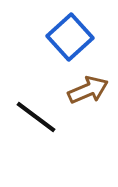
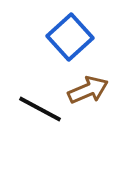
black line: moved 4 px right, 8 px up; rotated 9 degrees counterclockwise
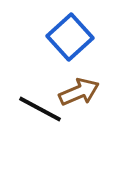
brown arrow: moved 9 px left, 2 px down
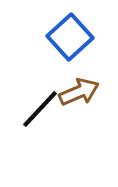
black line: rotated 75 degrees counterclockwise
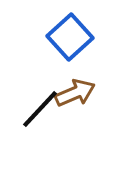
brown arrow: moved 4 px left, 1 px down
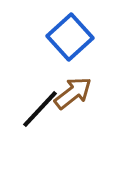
brown arrow: moved 2 px left; rotated 15 degrees counterclockwise
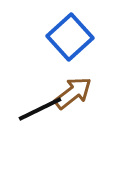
black line: rotated 21 degrees clockwise
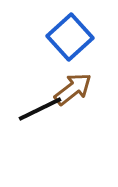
brown arrow: moved 4 px up
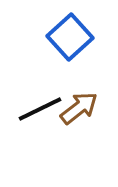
brown arrow: moved 6 px right, 19 px down
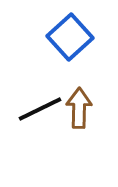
brown arrow: rotated 51 degrees counterclockwise
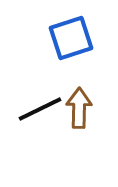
blue square: moved 1 px right, 1 px down; rotated 24 degrees clockwise
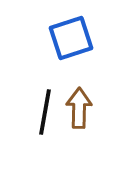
black line: moved 5 px right, 3 px down; rotated 54 degrees counterclockwise
